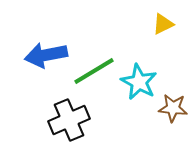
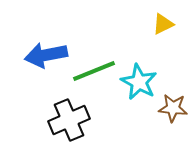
green line: rotated 9 degrees clockwise
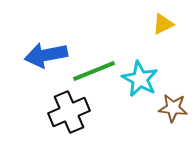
cyan star: moved 1 px right, 3 px up
black cross: moved 8 px up
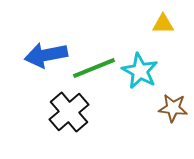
yellow triangle: rotated 25 degrees clockwise
green line: moved 3 px up
cyan star: moved 8 px up
black cross: rotated 18 degrees counterclockwise
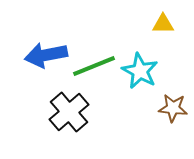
green line: moved 2 px up
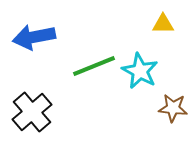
blue arrow: moved 12 px left, 18 px up
black cross: moved 37 px left
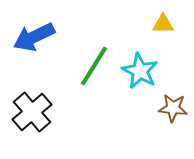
blue arrow: rotated 15 degrees counterclockwise
green line: rotated 36 degrees counterclockwise
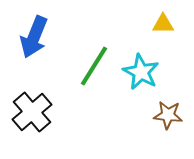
blue arrow: rotated 42 degrees counterclockwise
cyan star: moved 1 px right, 1 px down
brown star: moved 5 px left, 7 px down
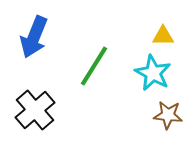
yellow triangle: moved 12 px down
cyan star: moved 12 px right, 1 px down
black cross: moved 3 px right, 2 px up
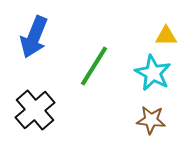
yellow triangle: moved 3 px right
brown star: moved 17 px left, 5 px down
